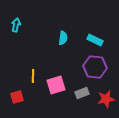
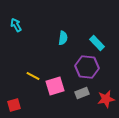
cyan arrow: rotated 40 degrees counterclockwise
cyan rectangle: moved 2 px right, 3 px down; rotated 21 degrees clockwise
purple hexagon: moved 8 px left
yellow line: rotated 64 degrees counterclockwise
pink square: moved 1 px left, 1 px down
red square: moved 3 px left, 8 px down
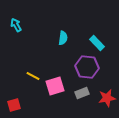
red star: moved 1 px right, 1 px up
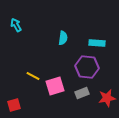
cyan rectangle: rotated 42 degrees counterclockwise
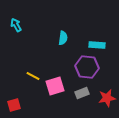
cyan rectangle: moved 2 px down
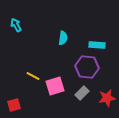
gray rectangle: rotated 24 degrees counterclockwise
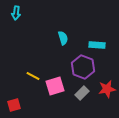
cyan arrow: moved 12 px up; rotated 144 degrees counterclockwise
cyan semicircle: rotated 24 degrees counterclockwise
purple hexagon: moved 4 px left; rotated 15 degrees clockwise
red star: moved 9 px up
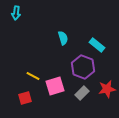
cyan rectangle: rotated 35 degrees clockwise
red square: moved 11 px right, 7 px up
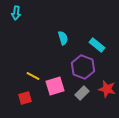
red star: rotated 24 degrees clockwise
